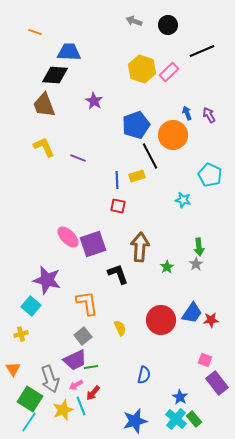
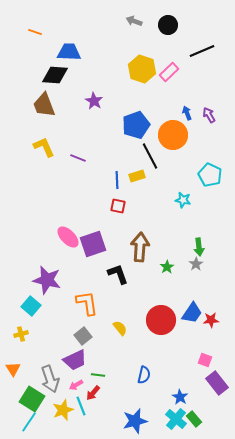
yellow semicircle at (120, 328): rotated 14 degrees counterclockwise
green line at (91, 367): moved 7 px right, 8 px down; rotated 16 degrees clockwise
green square at (30, 399): moved 2 px right
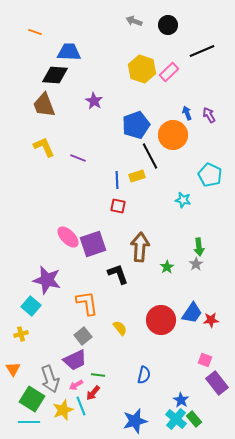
blue star at (180, 397): moved 1 px right, 3 px down
cyan line at (29, 422): rotated 55 degrees clockwise
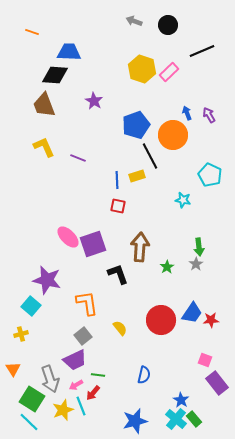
orange line at (35, 32): moved 3 px left
cyan line at (29, 422): rotated 45 degrees clockwise
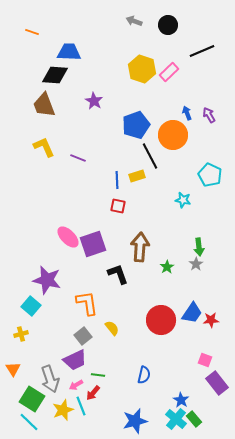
yellow semicircle at (120, 328): moved 8 px left
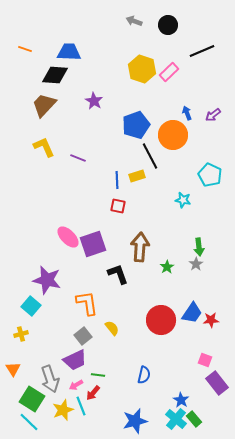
orange line at (32, 32): moved 7 px left, 17 px down
brown trapezoid at (44, 105): rotated 64 degrees clockwise
purple arrow at (209, 115): moved 4 px right; rotated 98 degrees counterclockwise
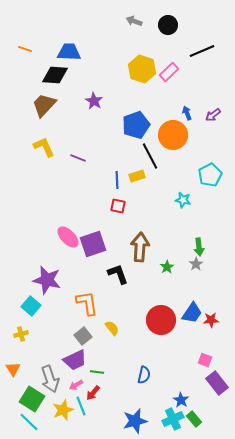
cyan pentagon at (210, 175): rotated 20 degrees clockwise
green line at (98, 375): moved 1 px left, 3 px up
cyan cross at (176, 419): moved 3 px left; rotated 25 degrees clockwise
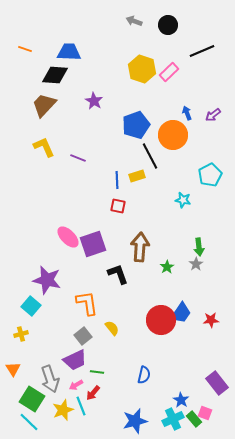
blue trapezoid at (192, 313): moved 11 px left
pink square at (205, 360): moved 53 px down
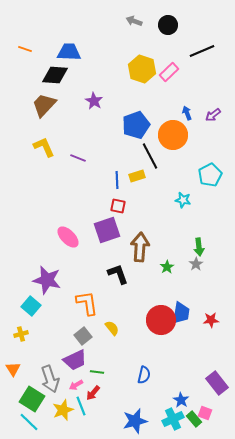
purple square at (93, 244): moved 14 px right, 14 px up
blue trapezoid at (181, 313): rotated 25 degrees counterclockwise
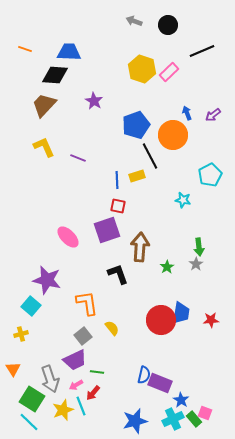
purple rectangle at (217, 383): moved 57 px left; rotated 30 degrees counterclockwise
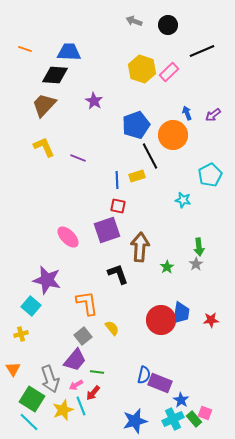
purple trapezoid at (75, 360): rotated 25 degrees counterclockwise
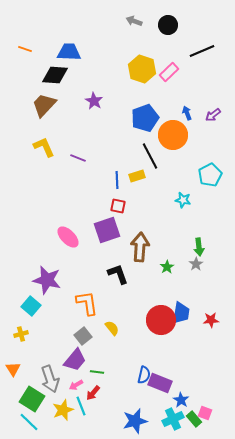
blue pentagon at (136, 125): moved 9 px right, 7 px up
